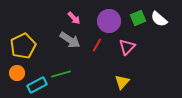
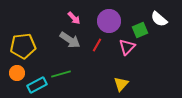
green square: moved 2 px right, 12 px down
yellow pentagon: rotated 20 degrees clockwise
yellow triangle: moved 1 px left, 2 px down
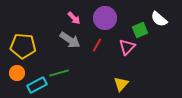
purple circle: moved 4 px left, 3 px up
yellow pentagon: rotated 10 degrees clockwise
green line: moved 2 px left, 1 px up
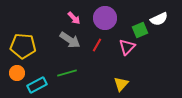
white semicircle: rotated 66 degrees counterclockwise
green line: moved 8 px right
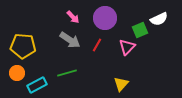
pink arrow: moved 1 px left, 1 px up
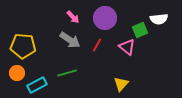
white semicircle: rotated 18 degrees clockwise
pink triangle: rotated 36 degrees counterclockwise
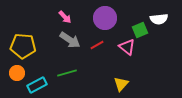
pink arrow: moved 8 px left
red line: rotated 32 degrees clockwise
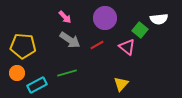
green square: rotated 28 degrees counterclockwise
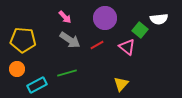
yellow pentagon: moved 6 px up
orange circle: moved 4 px up
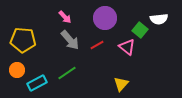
gray arrow: rotated 15 degrees clockwise
orange circle: moved 1 px down
green line: rotated 18 degrees counterclockwise
cyan rectangle: moved 2 px up
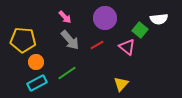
orange circle: moved 19 px right, 8 px up
